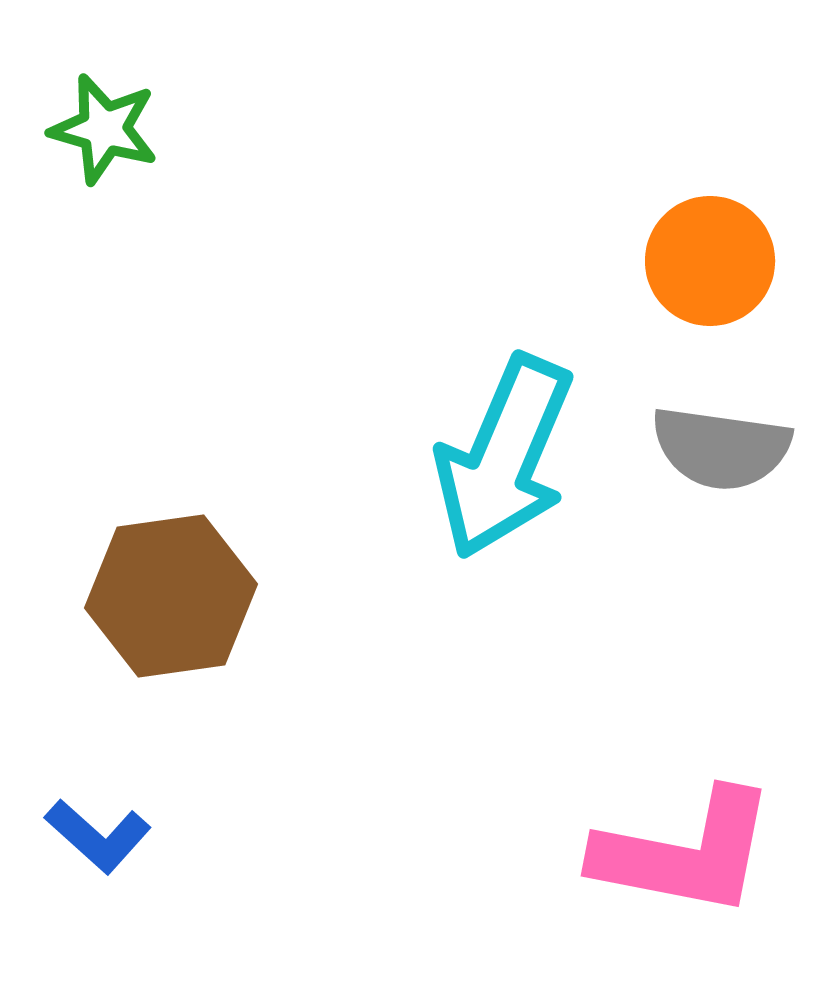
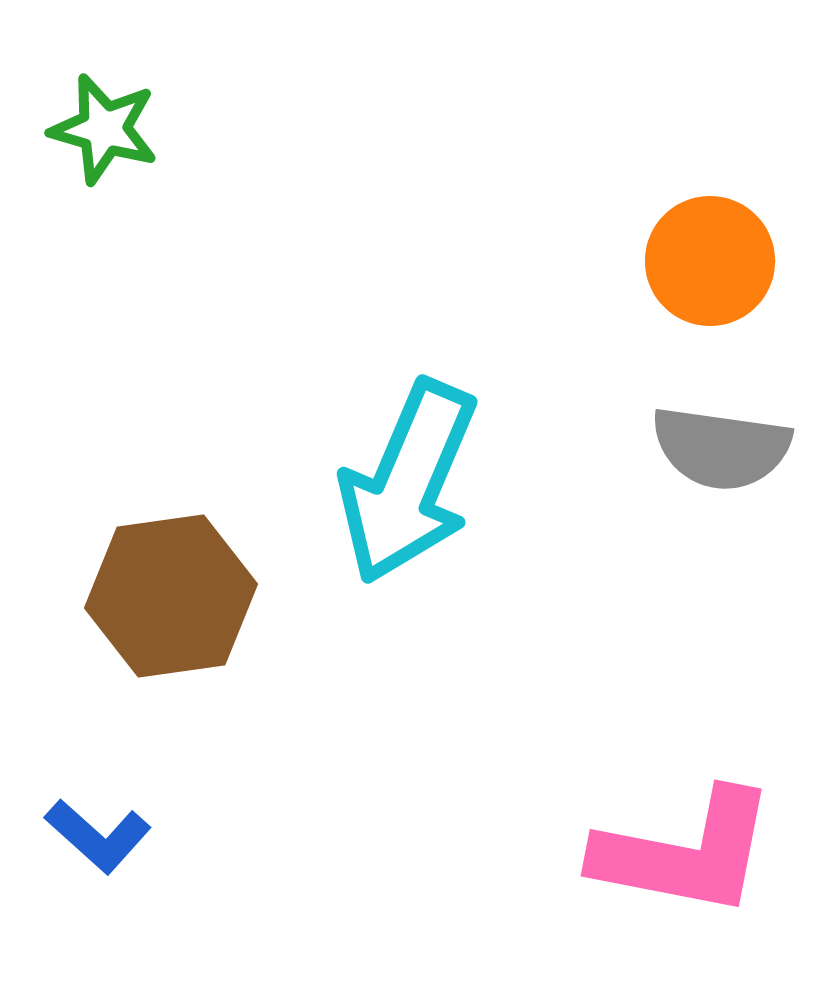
cyan arrow: moved 96 px left, 25 px down
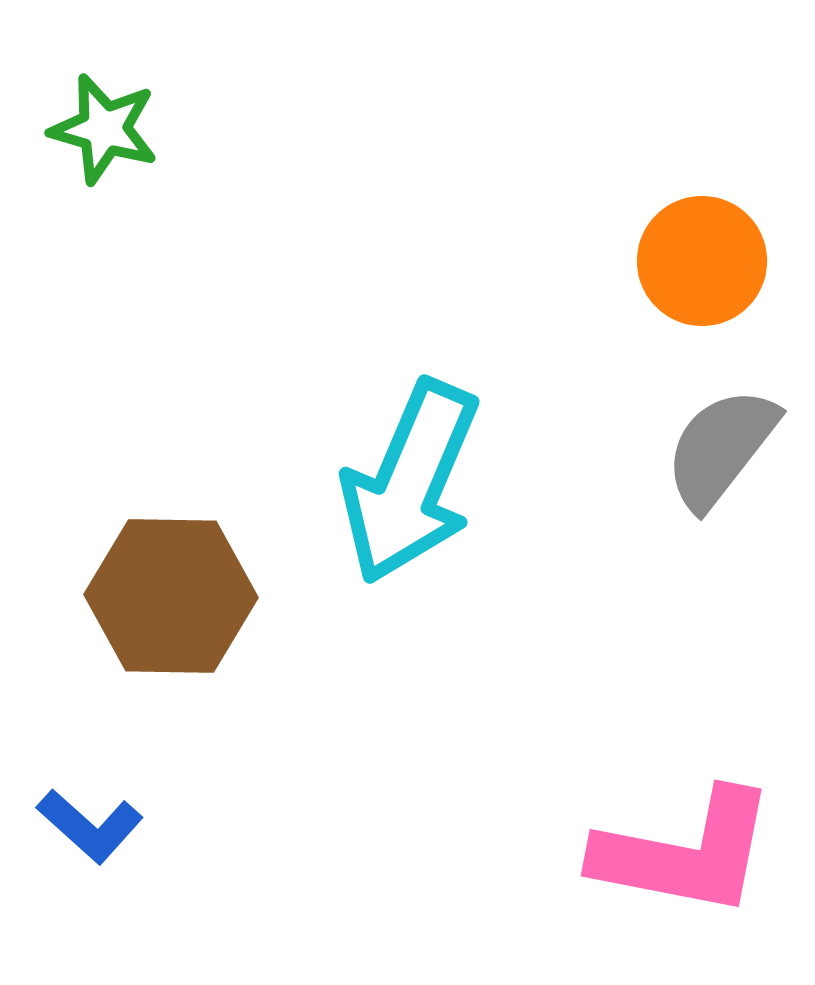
orange circle: moved 8 px left
gray semicircle: rotated 120 degrees clockwise
cyan arrow: moved 2 px right
brown hexagon: rotated 9 degrees clockwise
blue L-shape: moved 8 px left, 10 px up
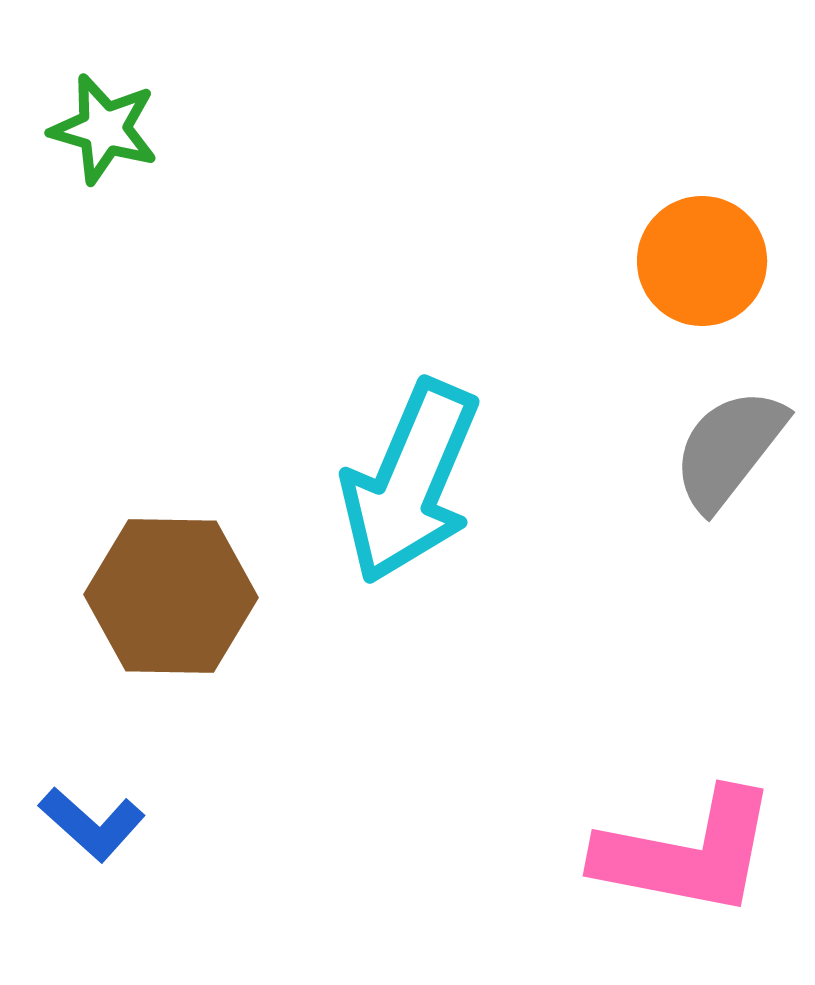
gray semicircle: moved 8 px right, 1 px down
blue L-shape: moved 2 px right, 2 px up
pink L-shape: moved 2 px right
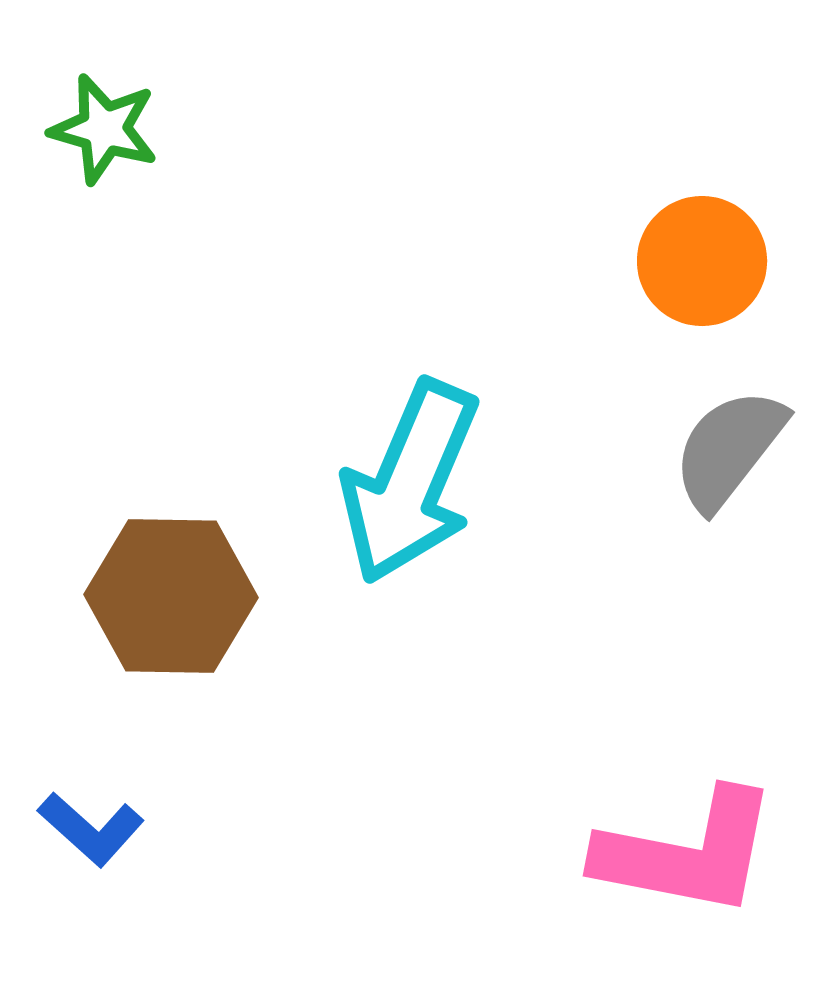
blue L-shape: moved 1 px left, 5 px down
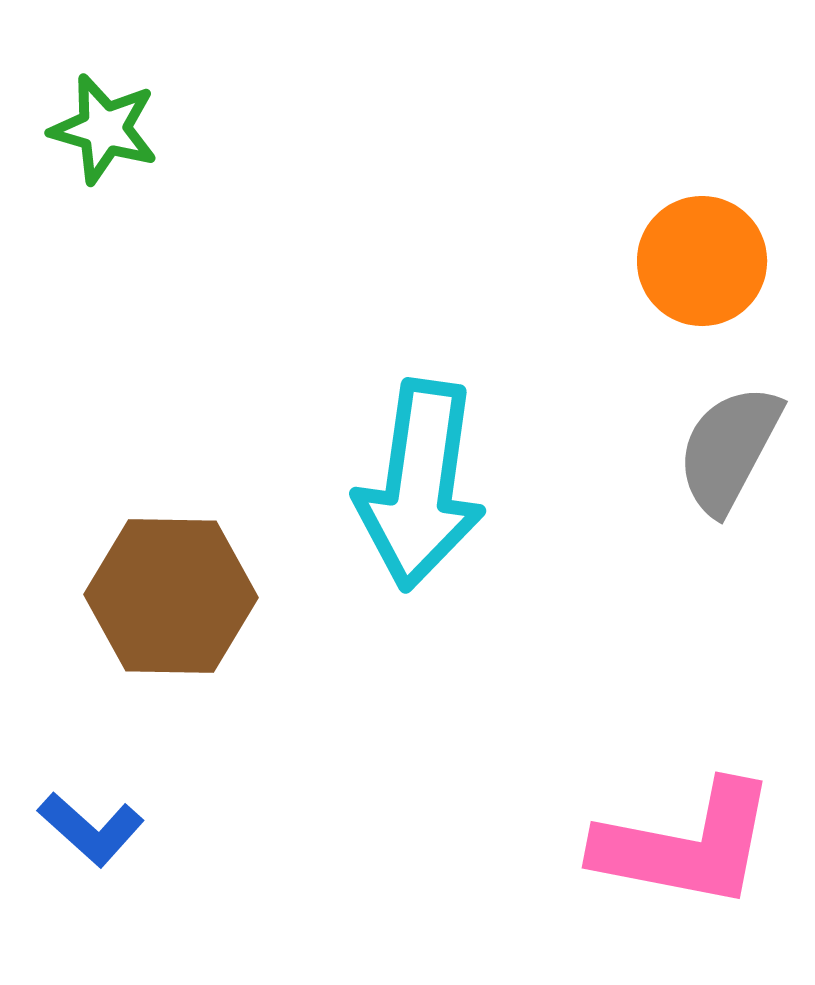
gray semicircle: rotated 10 degrees counterclockwise
cyan arrow: moved 10 px right, 3 px down; rotated 15 degrees counterclockwise
pink L-shape: moved 1 px left, 8 px up
